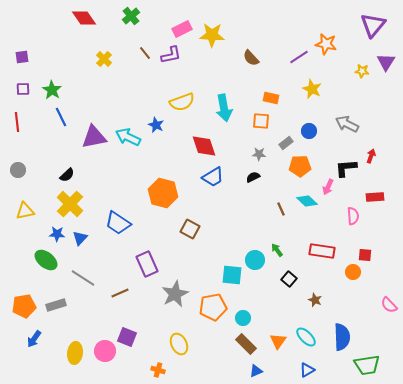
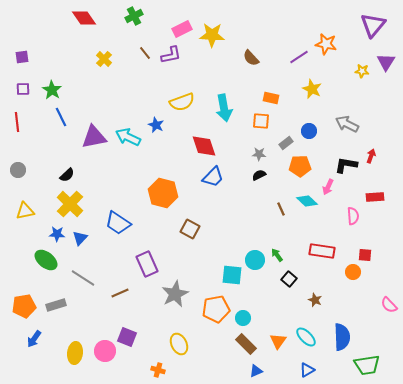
green cross at (131, 16): moved 3 px right; rotated 12 degrees clockwise
black L-shape at (346, 168): moved 3 px up; rotated 15 degrees clockwise
blue trapezoid at (213, 177): rotated 15 degrees counterclockwise
black semicircle at (253, 177): moved 6 px right, 2 px up
green arrow at (277, 250): moved 5 px down
orange pentagon at (213, 307): moved 3 px right, 2 px down
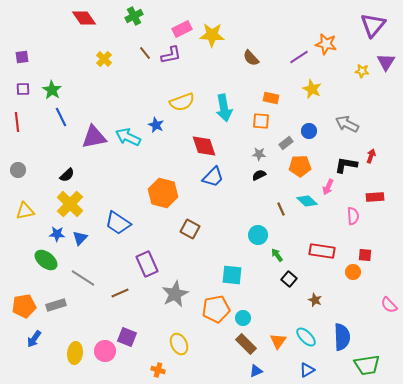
cyan circle at (255, 260): moved 3 px right, 25 px up
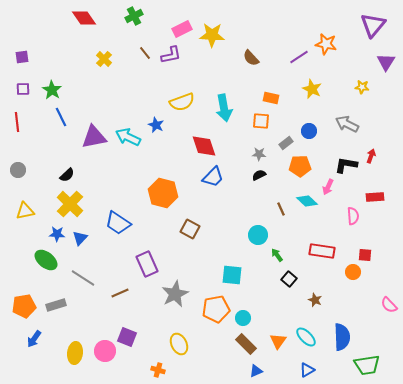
yellow star at (362, 71): moved 16 px down
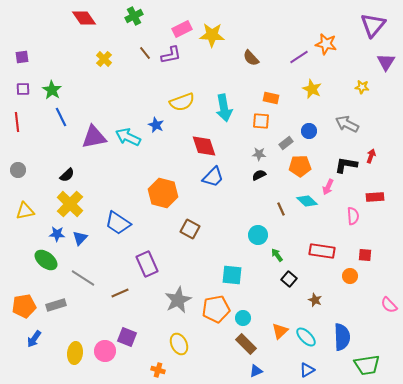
orange circle at (353, 272): moved 3 px left, 4 px down
gray star at (175, 294): moved 3 px right, 6 px down
orange triangle at (278, 341): moved 2 px right, 10 px up; rotated 12 degrees clockwise
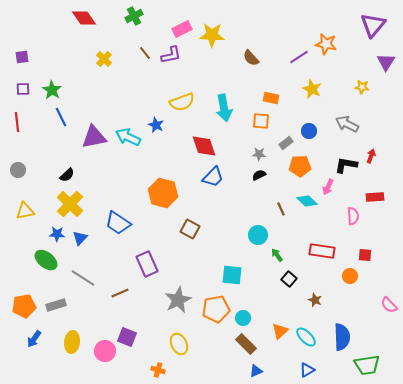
yellow ellipse at (75, 353): moved 3 px left, 11 px up
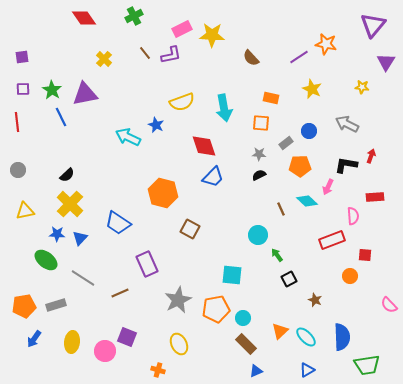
orange square at (261, 121): moved 2 px down
purple triangle at (94, 137): moved 9 px left, 43 px up
red rectangle at (322, 251): moved 10 px right, 11 px up; rotated 30 degrees counterclockwise
black square at (289, 279): rotated 21 degrees clockwise
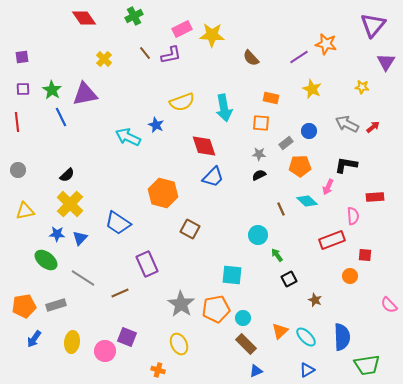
red arrow at (371, 156): moved 2 px right, 29 px up; rotated 32 degrees clockwise
gray star at (178, 300): moved 3 px right, 4 px down; rotated 12 degrees counterclockwise
